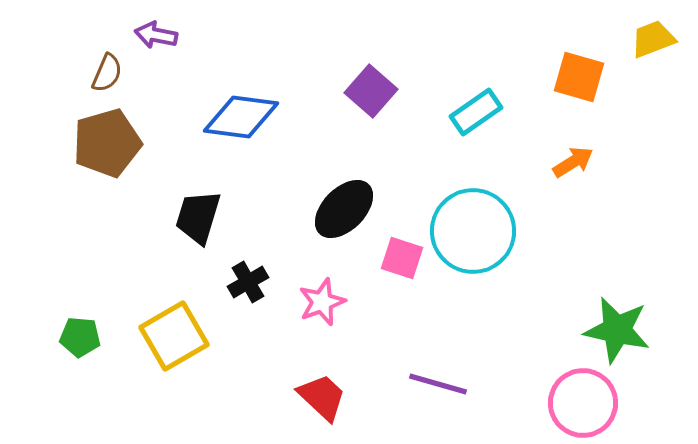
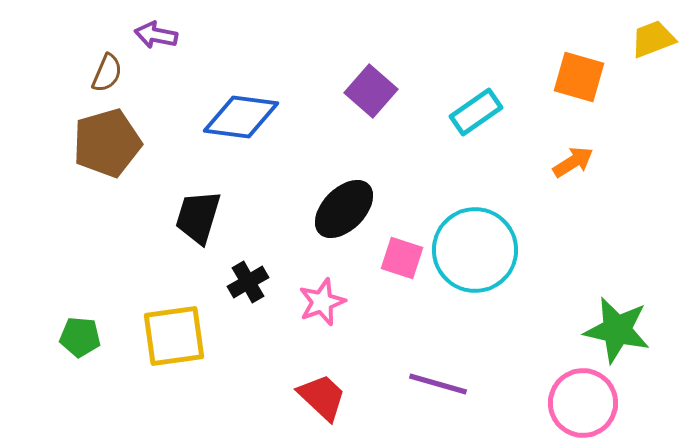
cyan circle: moved 2 px right, 19 px down
yellow square: rotated 22 degrees clockwise
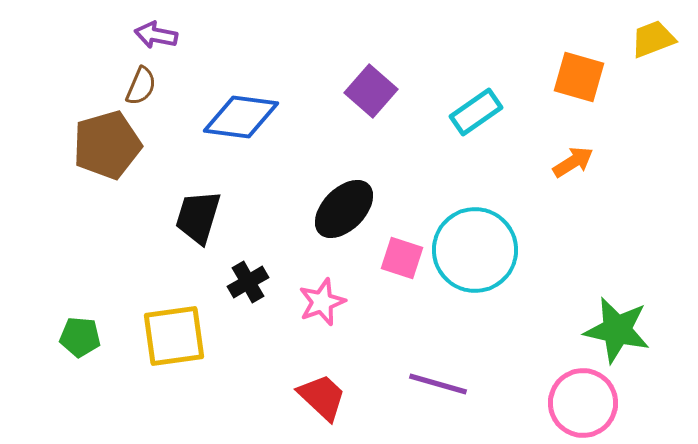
brown semicircle: moved 34 px right, 13 px down
brown pentagon: moved 2 px down
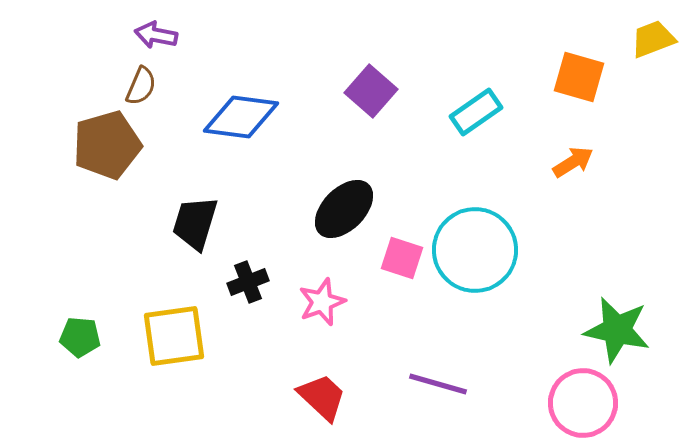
black trapezoid: moved 3 px left, 6 px down
black cross: rotated 9 degrees clockwise
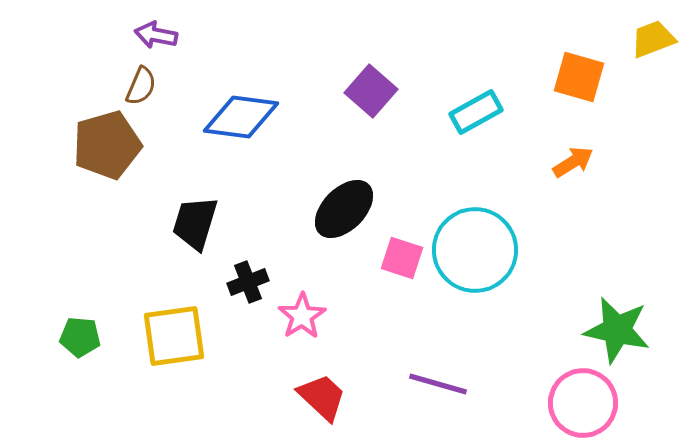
cyan rectangle: rotated 6 degrees clockwise
pink star: moved 20 px left, 14 px down; rotated 12 degrees counterclockwise
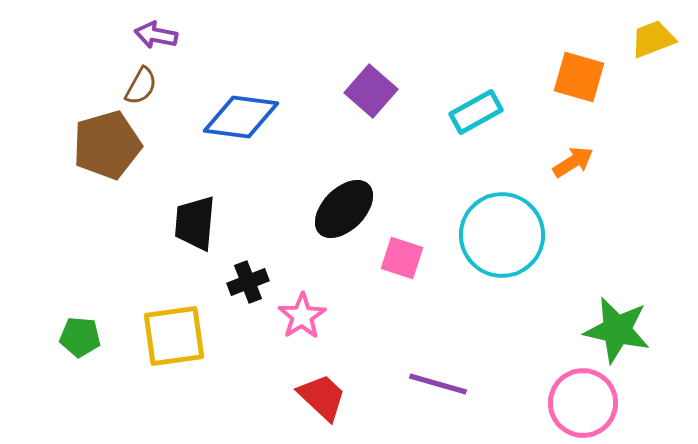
brown semicircle: rotated 6 degrees clockwise
black trapezoid: rotated 12 degrees counterclockwise
cyan circle: moved 27 px right, 15 px up
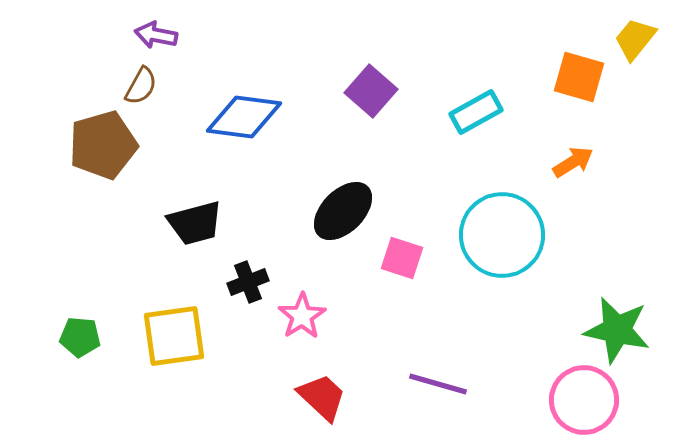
yellow trapezoid: moved 18 px left; rotated 30 degrees counterclockwise
blue diamond: moved 3 px right
brown pentagon: moved 4 px left
black ellipse: moved 1 px left, 2 px down
black trapezoid: rotated 110 degrees counterclockwise
pink circle: moved 1 px right, 3 px up
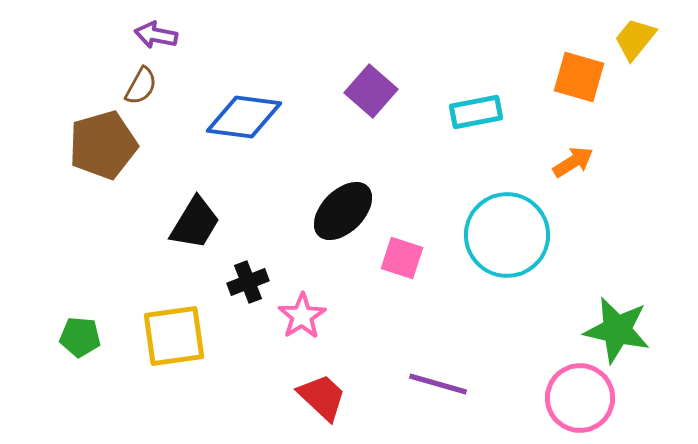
cyan rectangle: rotated 18 degrees clockwise
black trapezoid: rotated 44 degrees counterclockwise
cyan circle: moved 5 px right
pink circle: moved 4 px left, 2 px up
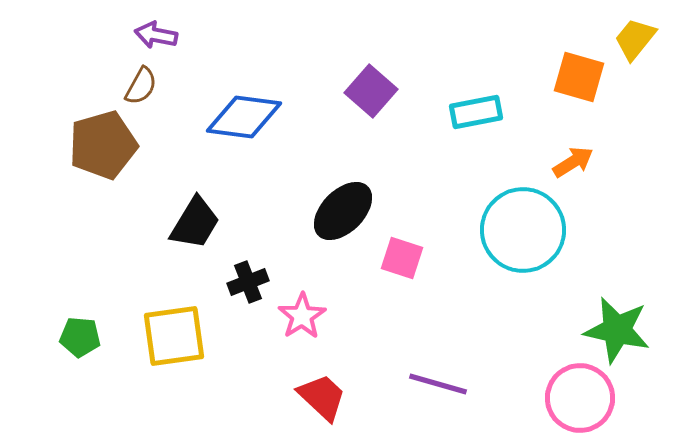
cyan circle: moved 16 px right, 5 px up
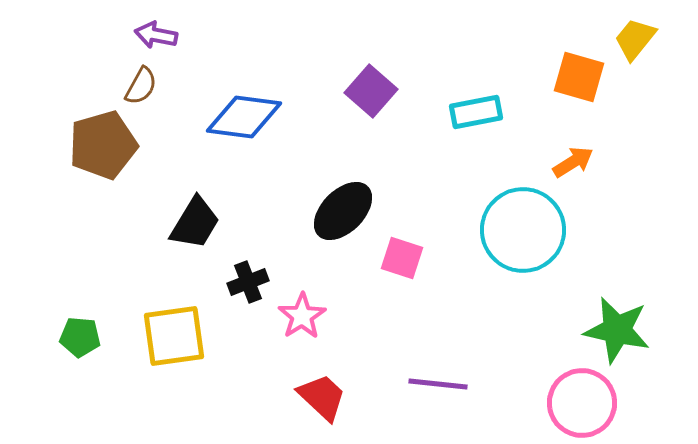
purple line: rotated 10 degrees counterclockwise
pink circle: moved 2 px right, 5 px down
